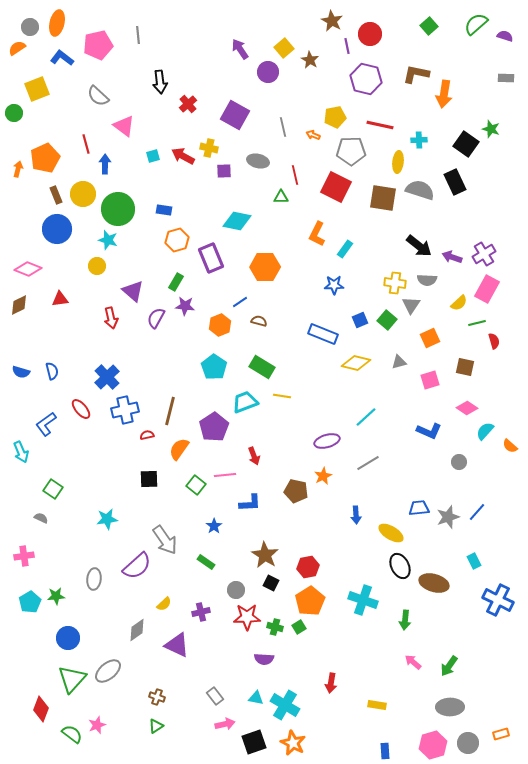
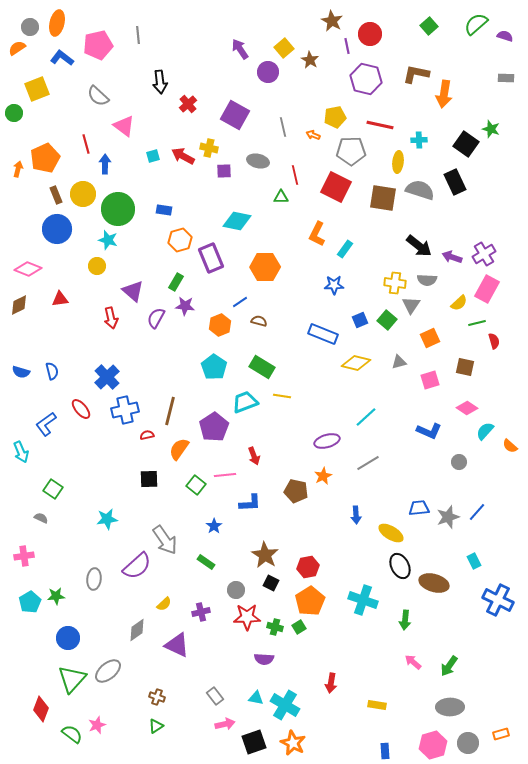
orange hexagon at (177, 240): moved 3 px right
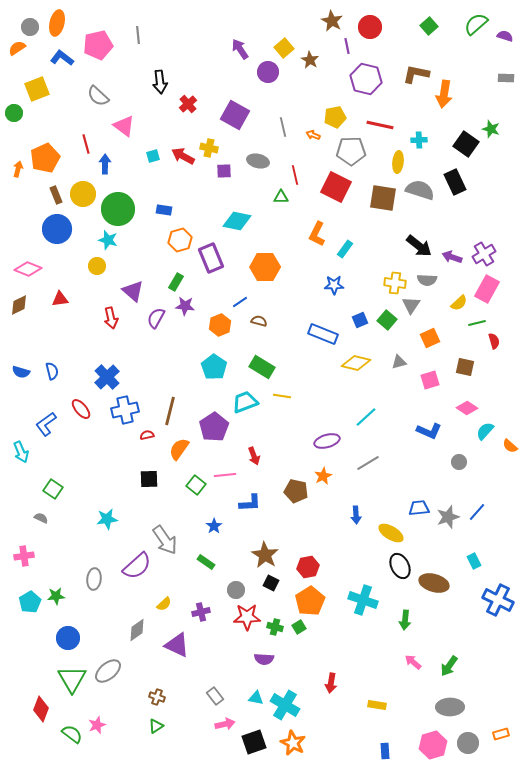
red circle at (370, 34): moved 7 px up
green triangle at (72, 679): rotated 12 degrees counterclockwise
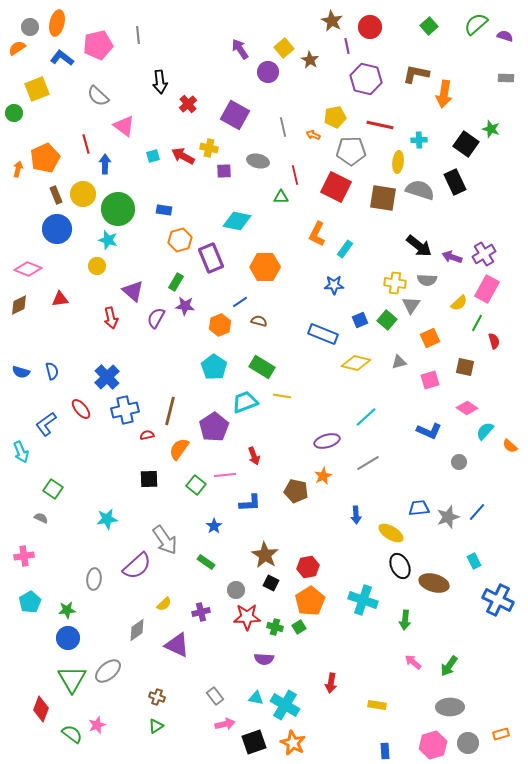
green line at (477, 323): rotated 48 degrees counterclockwise
green star at (56, 596): moved 11 px right, 14 px down
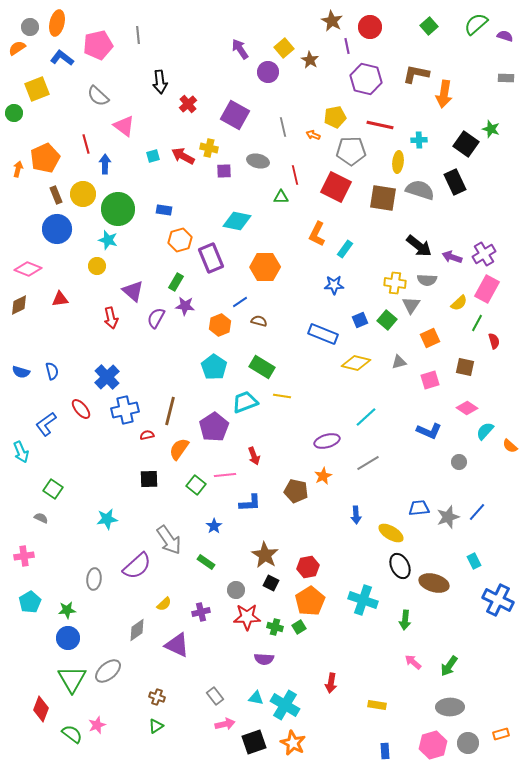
gray arrow at (165, 540): moved 4 px right
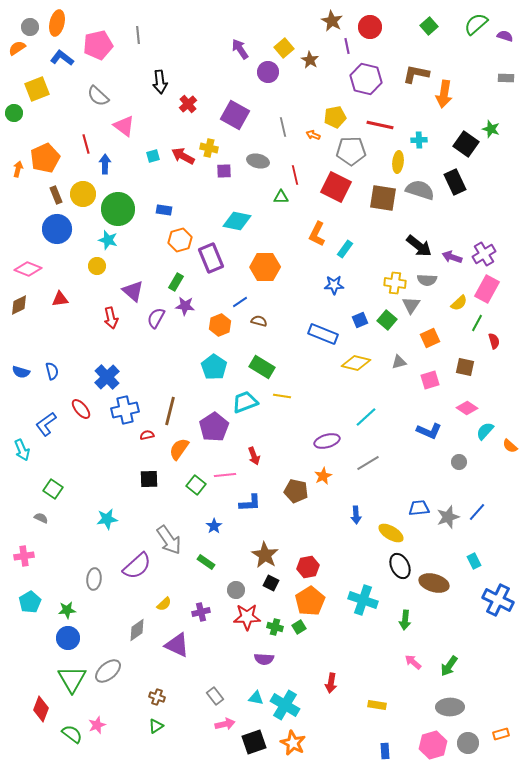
cyan arrow at (21, 452): moved 1 px right, 2 px up
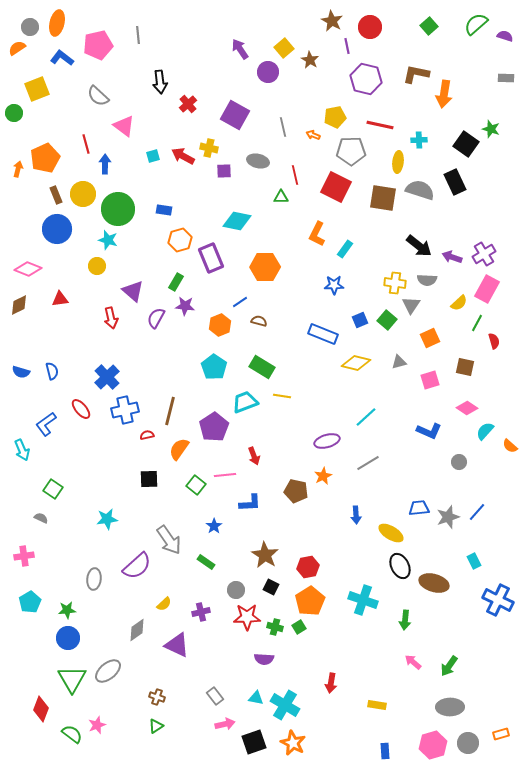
black square at (271, 583): moved 4 px down
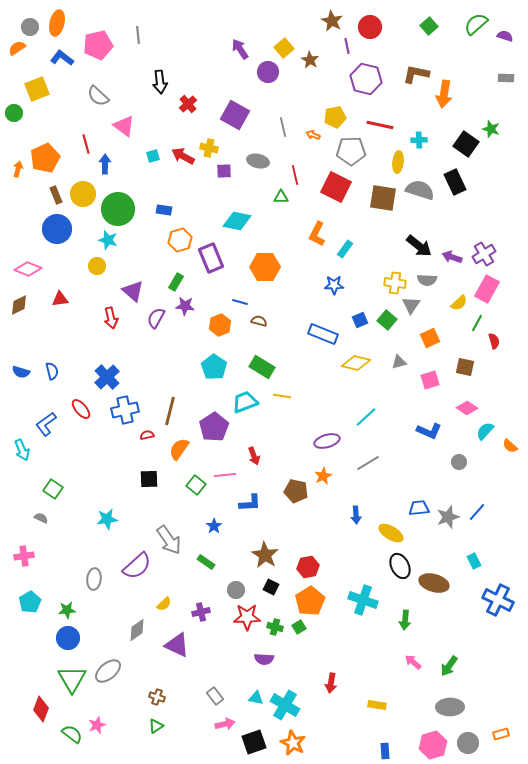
blue line at (240, 302): rotated 49 degrees clockwise
